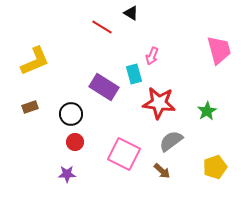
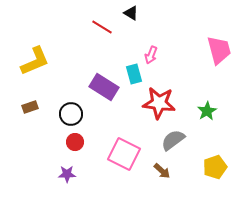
pink arrow: moved 1 px left, 1 px up
gray semicircle: moved 2 px right, 1 px up
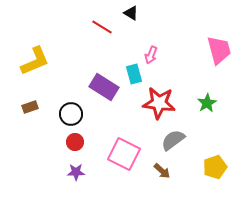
green star: moved 8 px up
purple star: moved 9 px right, 2 px up
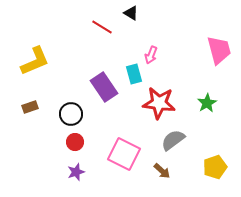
purple rectangle: rotated 24 degrees clockwise
purple star: rotated 18 degrees counterclockwise
